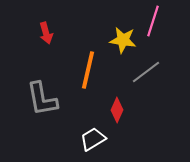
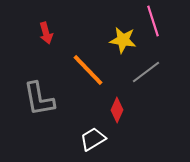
pink line: rotated 36 degrees counterclockwise
orange line: rotated 57 degrees counterclockwise
gray L-shape: moved 3 px left
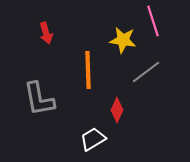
orange line: rotated 42 degrees clockwise
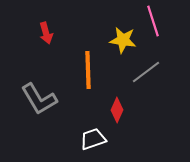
gray L-shape: rotated 21 degrees counterclockwise
white trapezoid: rotated 12 degrees clockwise
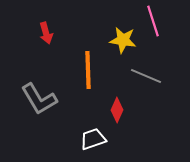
gray line: moved 4 px down; rotated 60 degrees clockwise
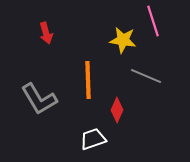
orange line: moved 10 px down
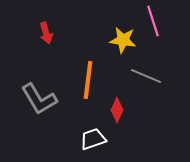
orange line: rotated 9 degrees clockwise
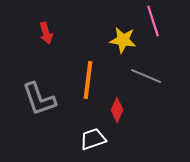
gray L-shape: rotated 12 degrees clockwise
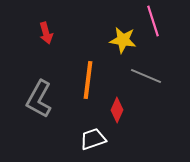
gray L-shape: rotated 48 degrees clockwise
